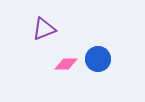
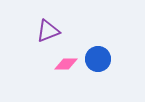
purple triangle: moved 4 px right, 2 px down
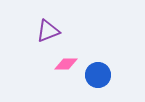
blue circle: moved 16 px down
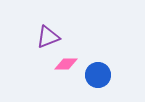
purple triangle: moved 6 px down
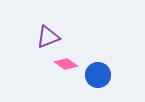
pink diamond: rotated 35 degrees clockwise
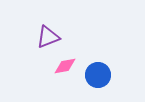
pink diamond: moved 1 px left, 2 px down; rotated 45 degrees counterclockwise
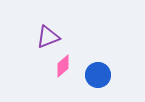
pink diamond: moved 2 px left; rotated 30 degrees counterclockwise
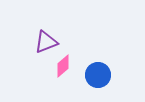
purple triangle: moved 2 px left, 5 px down
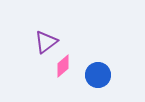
purple triangle: rotated 15 degrees counterclockwise
